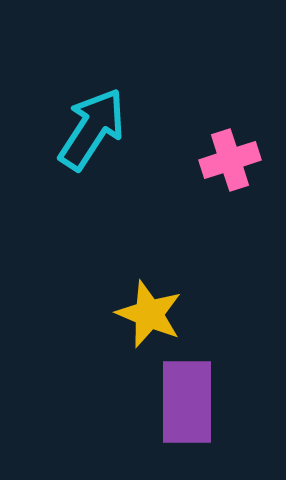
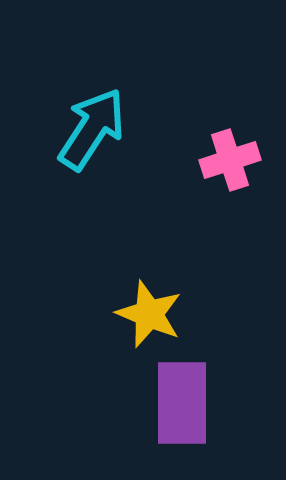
purple rectangle: moved 5 px left, 1 px down
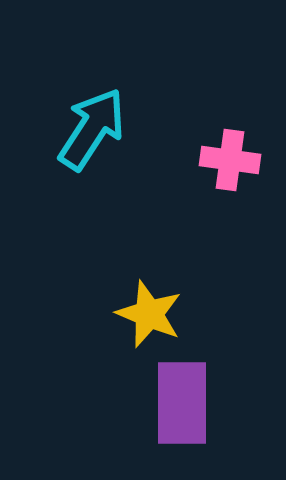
pink cross: rotated 26 degrees clockwise
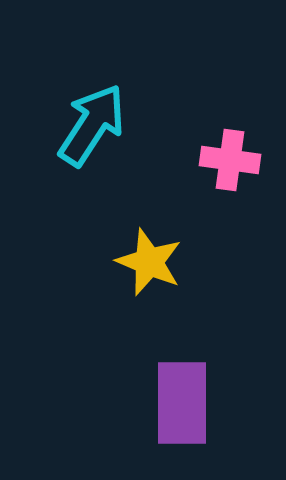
cyan arrow: moved 4 px up
yellow star: moved 52 px up
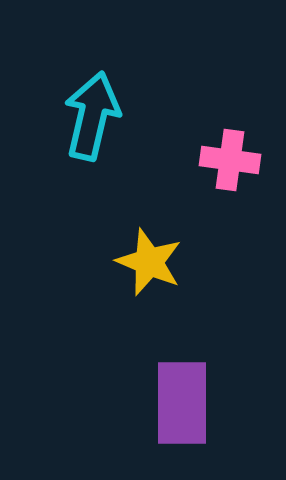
cyan arrow: moved 9 px up; rotated 20 degrees counterclockwise
